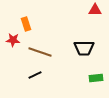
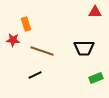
red triangle: moved 2 px down
brown line: moved 2 px right, 1 px up
green rectangle: rotated 16 degrees counterclockwise
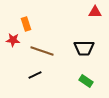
green rectangle: moved 10 px left, 3 px down; rotated 56 degrees clockwise
